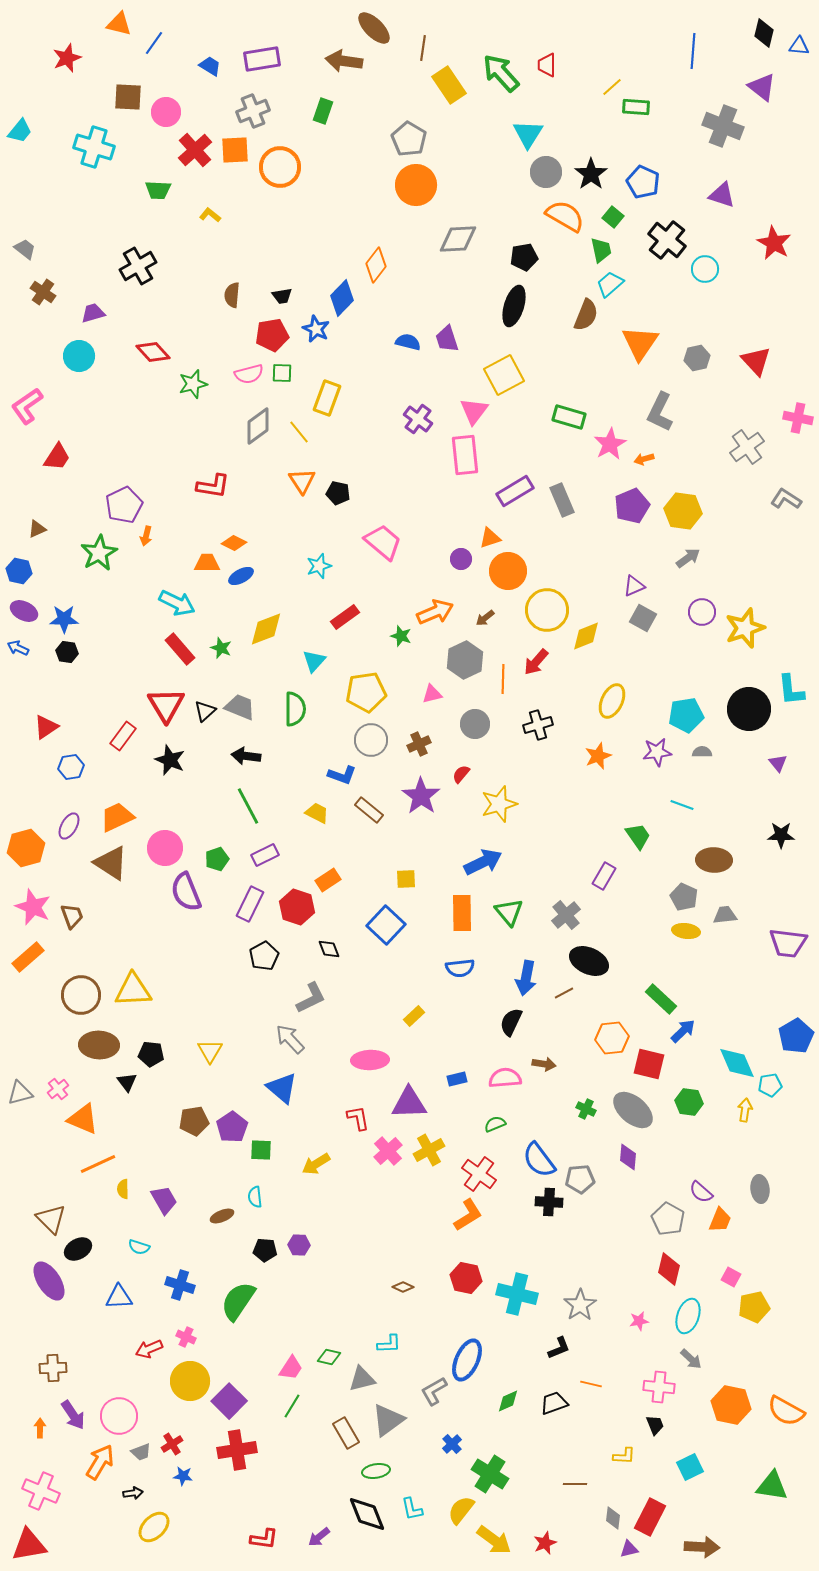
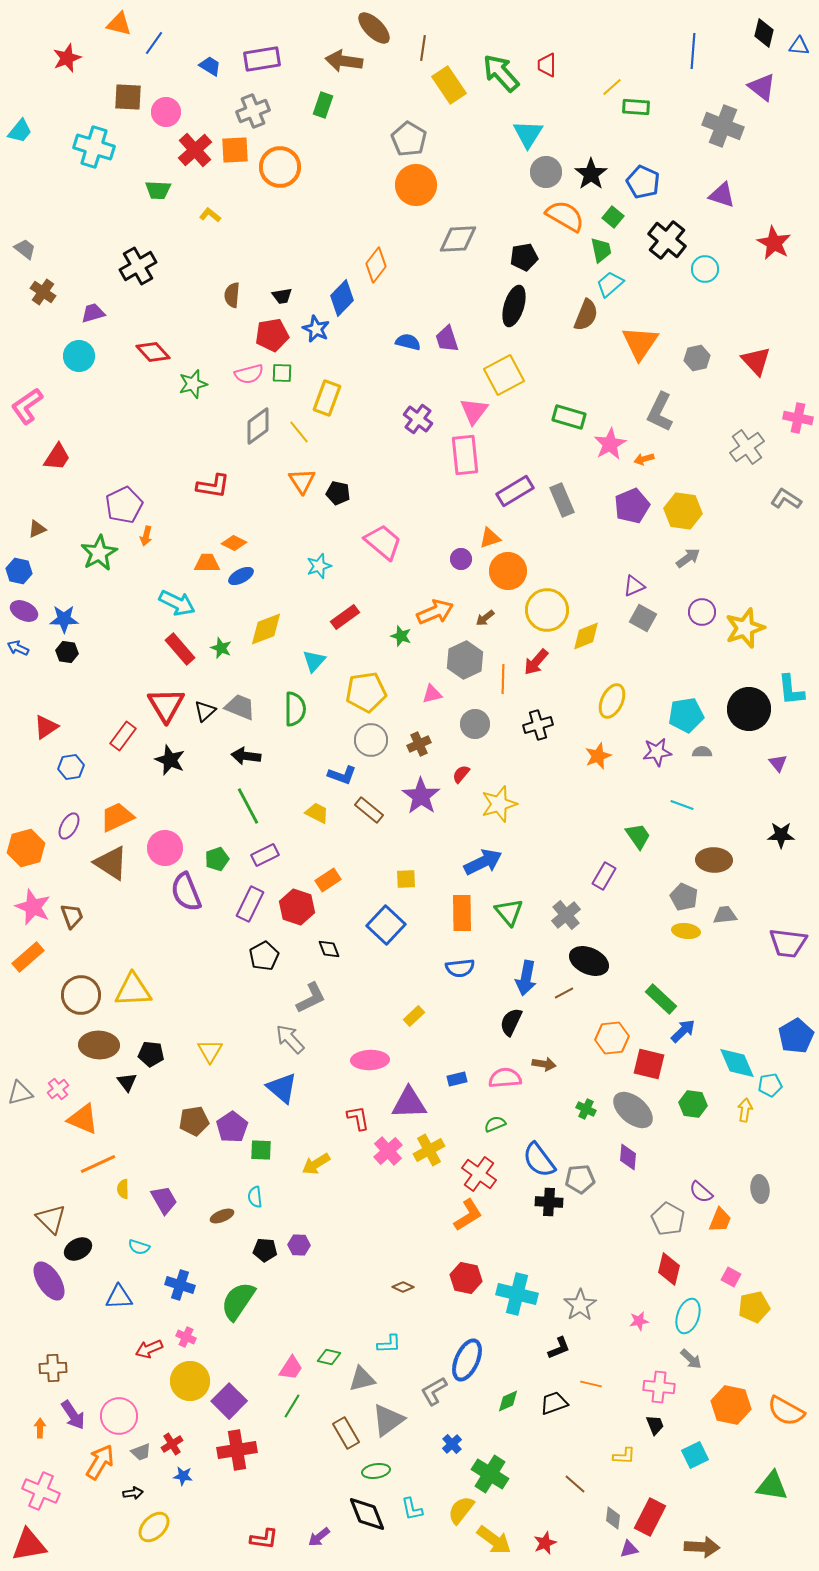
green rectangle at (323, 111): moved 6 px up
green hexagon at (689, 1102): moved 4 px right, 2 px down
cyan square at (690, 1467): moved 5 px right, 12 px up
brown line at (575, 1484): rotated 40 degrees clockwise
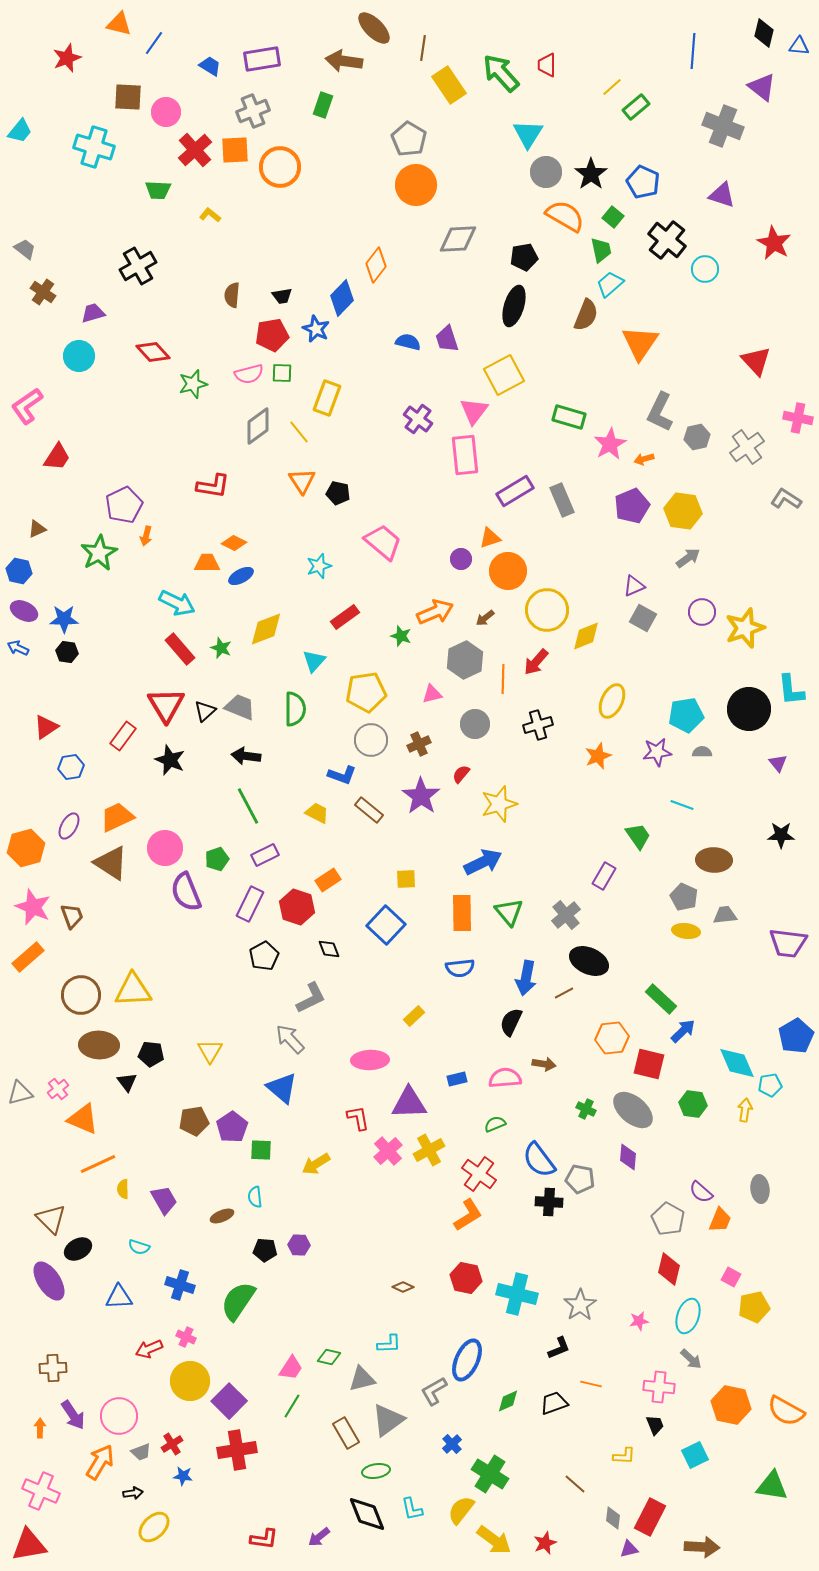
green rectangle at (636, 107): rotated 44 degrees counterclockwise
gray hexagon at (697, 358): moved 79 px down
gray pentagon at (580, 1179): rotated 16 degrees clockwise
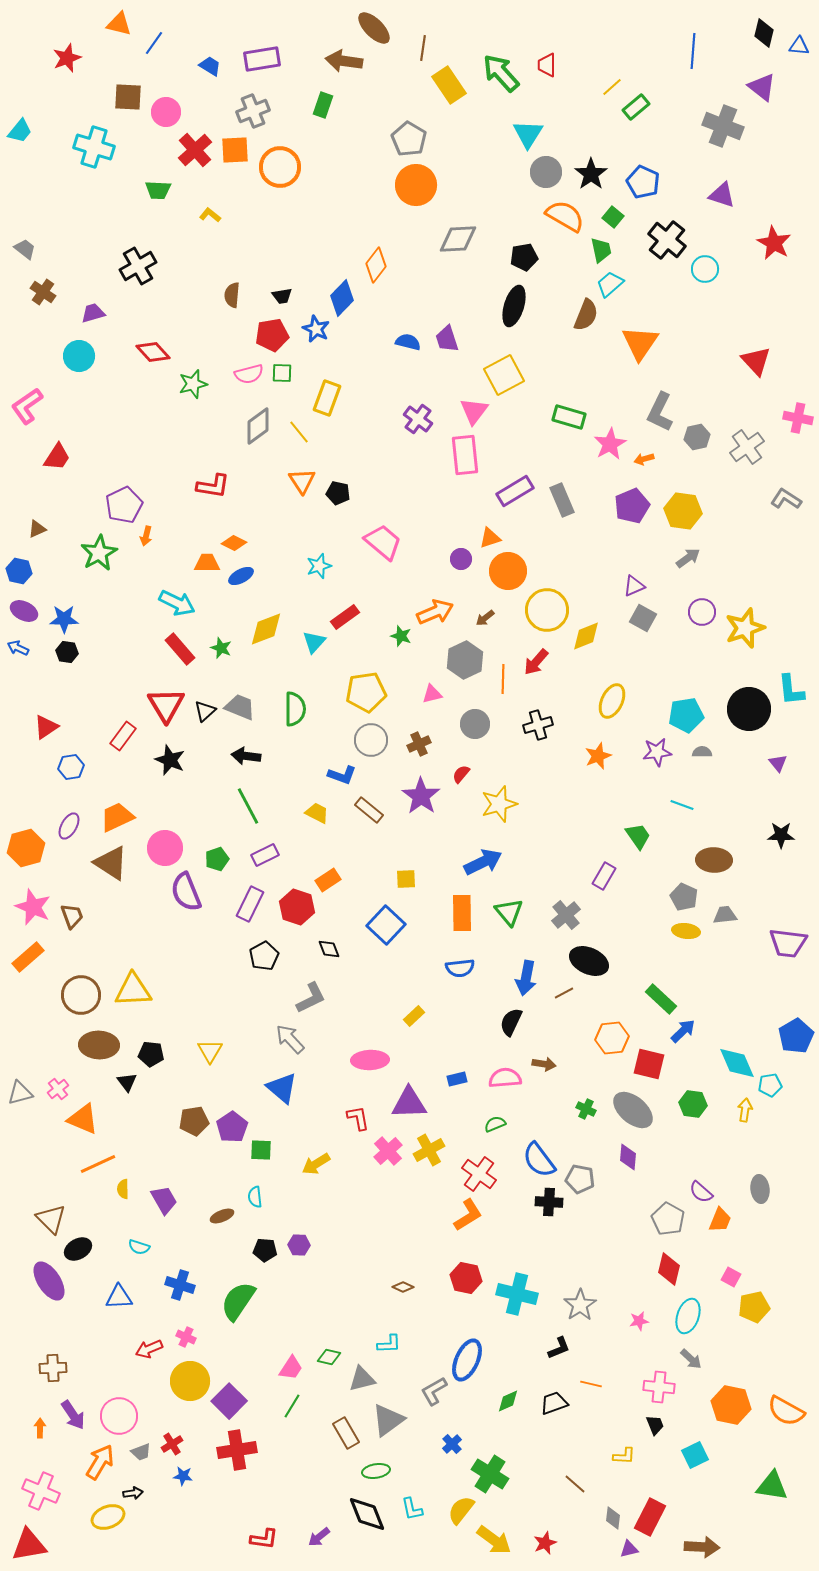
cyan triangle at (314, 661): moved 19 px up
yellow ellipse at (154, 1527): moved 46 px left, 10 px up; rotated 24 degrees clockwise
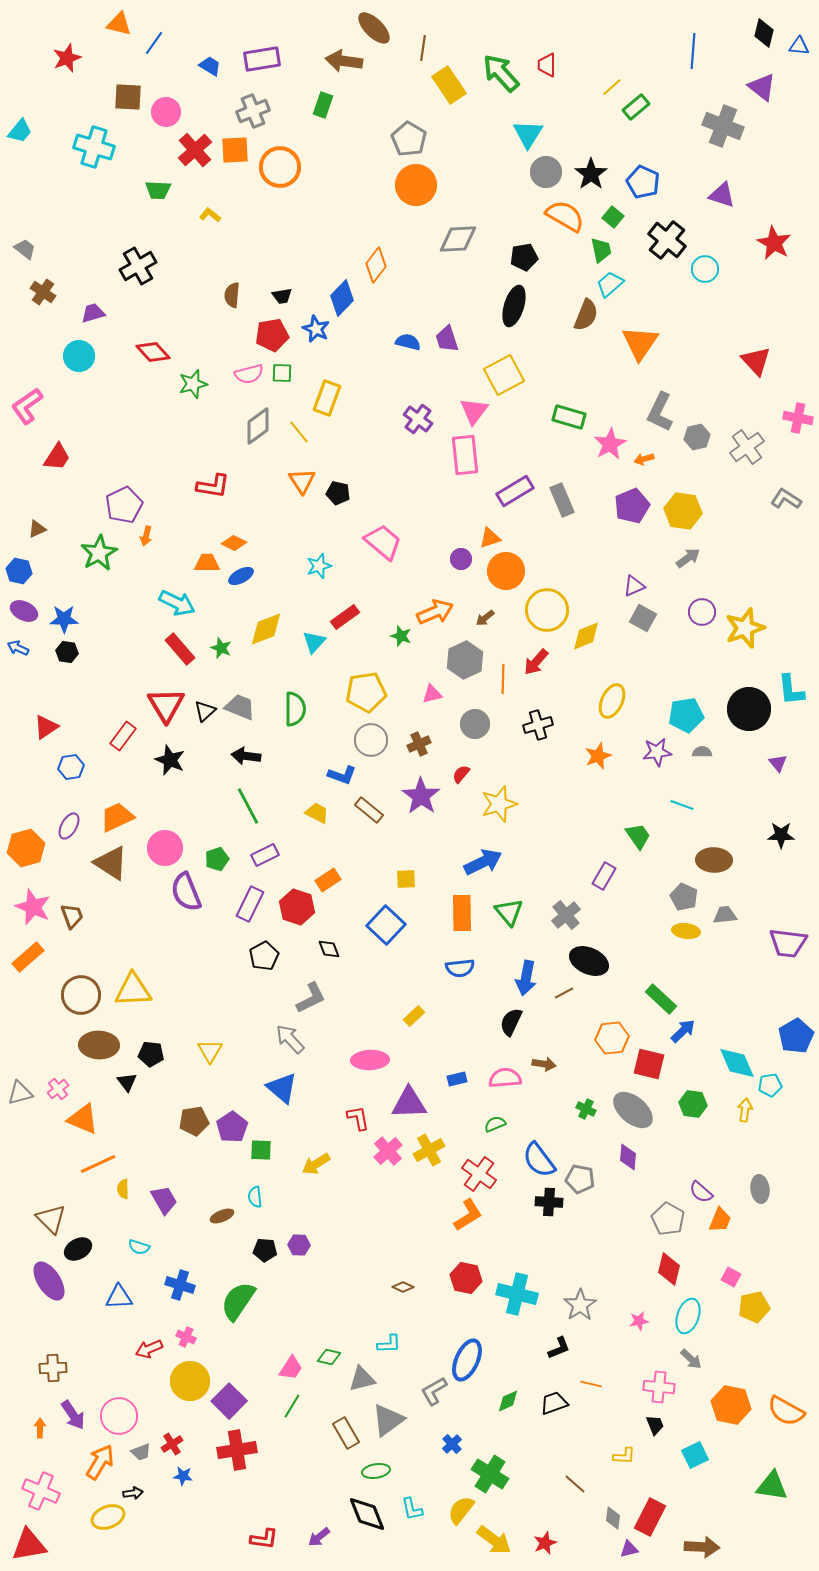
orange circle at (508, 571): moved 2 px left
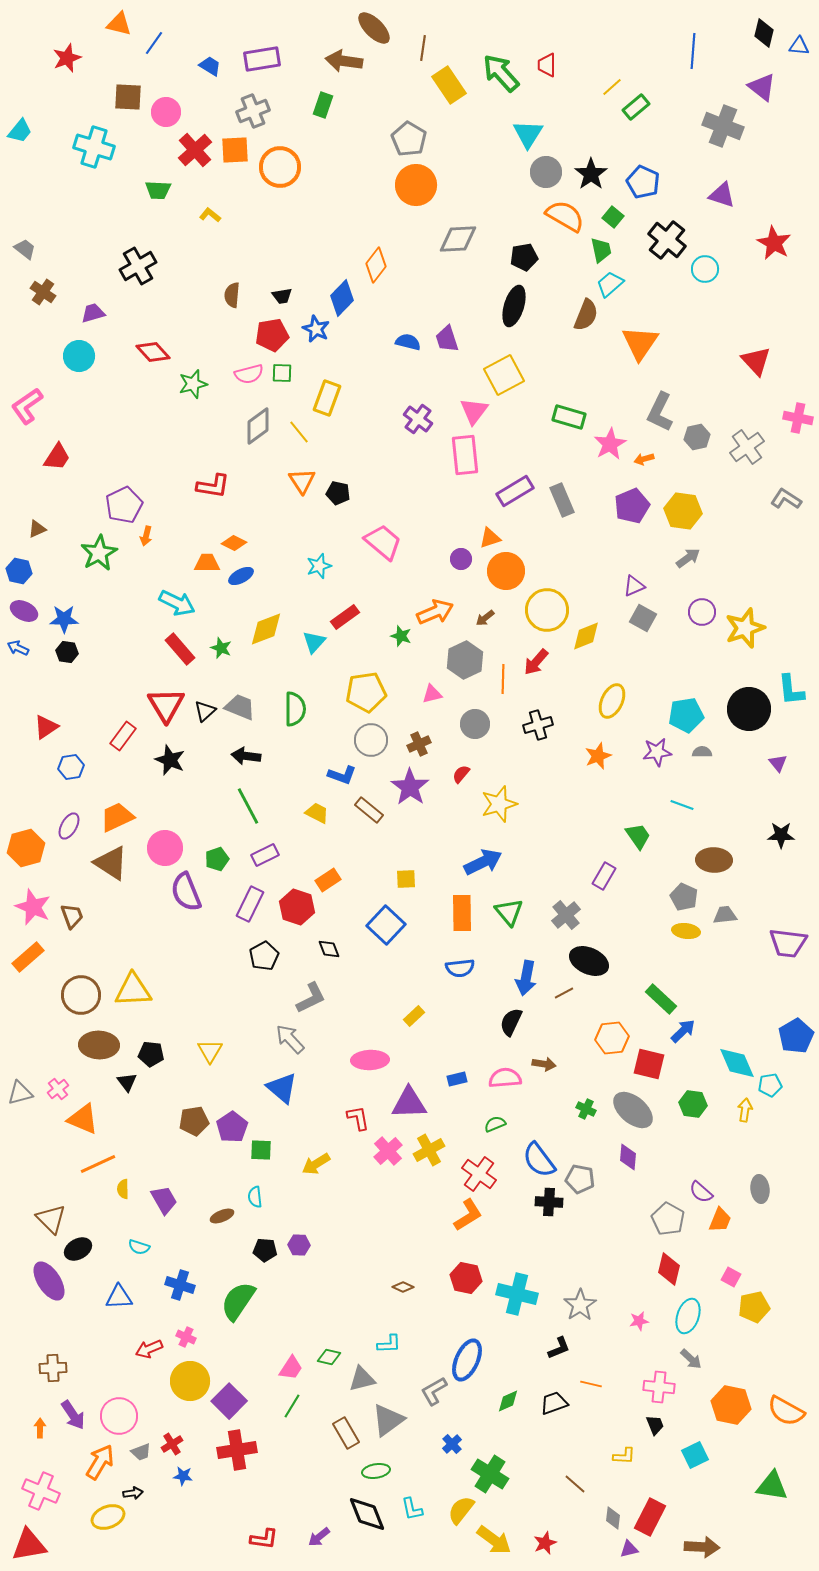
purple star at (421, 796): moved 11 px left, 9 px up
